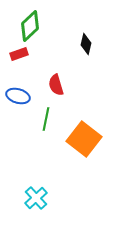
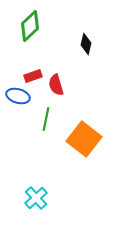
red rectangle: moved 14 px right, 22 px down
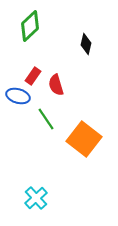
red rectangle: rotated 36 degrees counterclockwise
green line: rotated 45 degrees counterclockwise
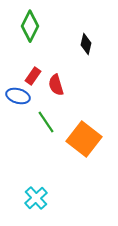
green diamond: rotated 20 degrees counterclockwise
green line: moved 3 px down
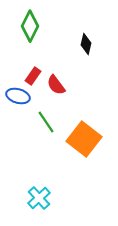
red semicircle: rotated 20 degrees counterclockwise
cyan cross: moved 3 px right
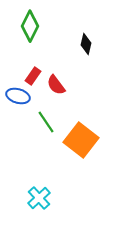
orange square: moved 3 px left, 1 px down
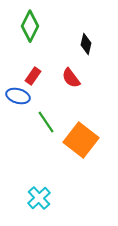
red semicircle: moved 15 px right, 7 px up
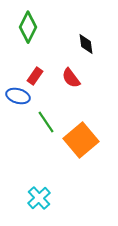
green diamond: moved 2 px left, 1 px down
black diamond: rotated 20 degrees counterclockwise
red rectangle: moved 2 px right
orange square: rotated 12 degrees clockwise
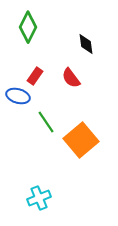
cyan cross: rotated 20 degrees clockwise
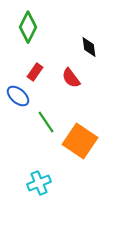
black diamond: moved 3 px right, 3 px down
red rectangle: moved 4 px up
blue ellipse: rotated 25 degrees clockwise
orange square: moved 1 px left, 1 px down; rotated 16 degrees counterclockwise
cyan cross: moved 15 px up
